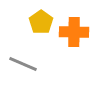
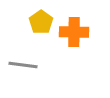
gray line: moved 1 px down; rotated 16 degrees counterclockwise
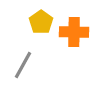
gray line: rotated 68 degrees counterclockwise
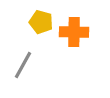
yellow pentagon: rotated 20 degrees counterclockwise
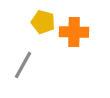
yellow pentagon: moved 2 px right
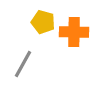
gray line: moved 1 px up
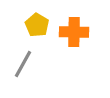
yellow pentagon: moved 6 px left, 3 px down; rotated 15 degrees clockwise
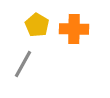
orange cross: moved 3 px up
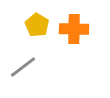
gray line: moved 3 px down; rotated 24 degrees clockwise
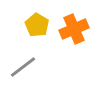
orange cross: rotated 24 degrees counterclockwise
